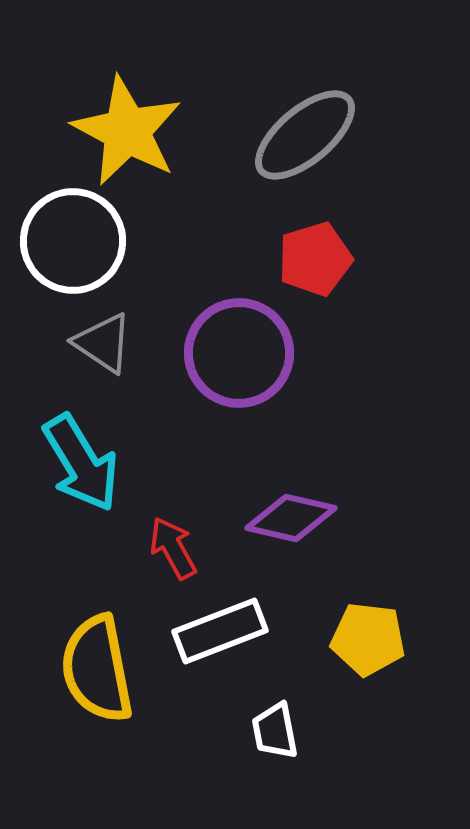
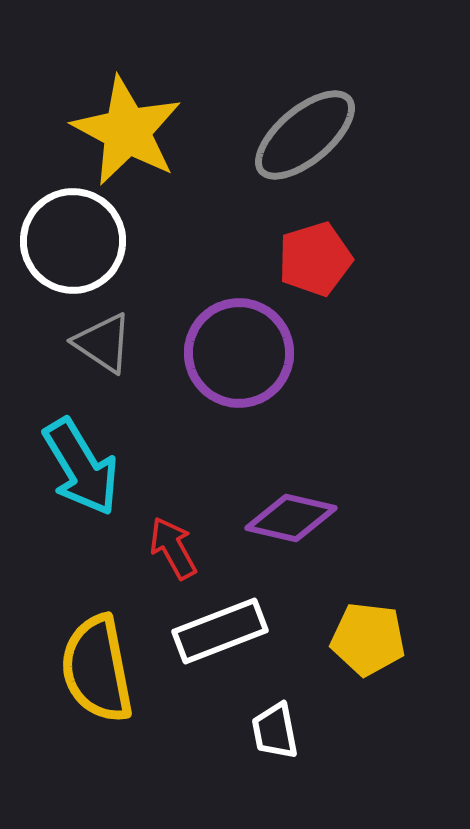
cyan arrow: moved 4 px down
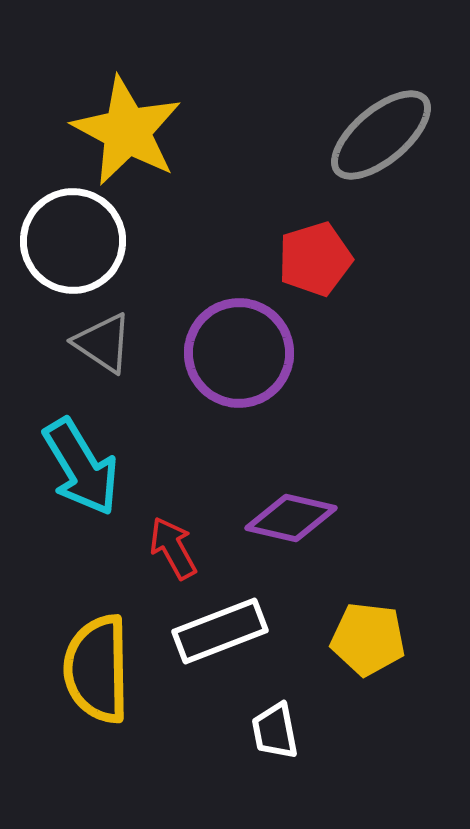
gray ellipse: moved 76 px right
yellow semicircle: rotated 10 degrees clockwise
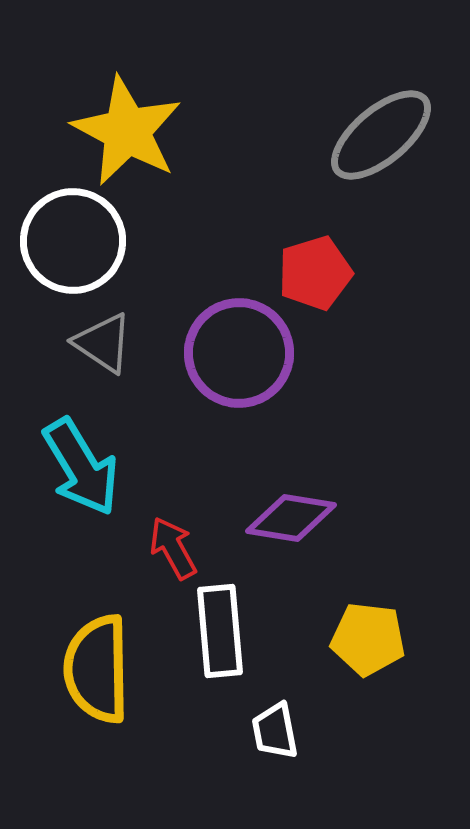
red pentagon: moved 14 px down
purple diamond: rotated 4 degrees counterclockwise
white rectangle: rotated 74 degrees counterclockwise
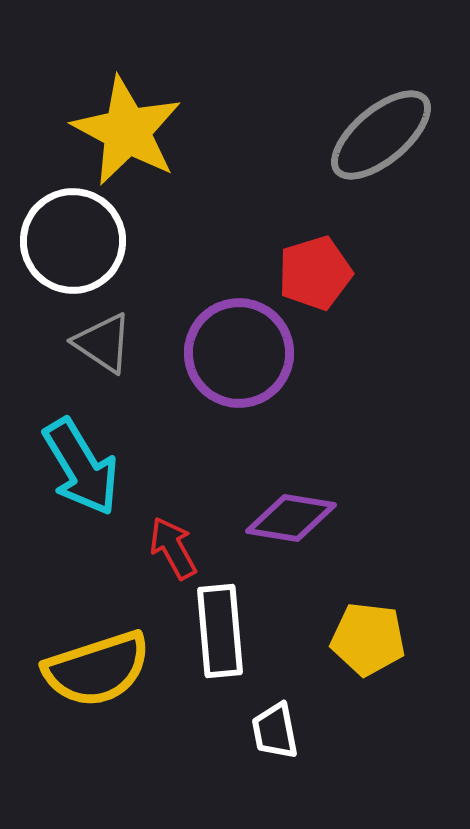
yellow semicircle: rotated 107 degrees counterclockwise
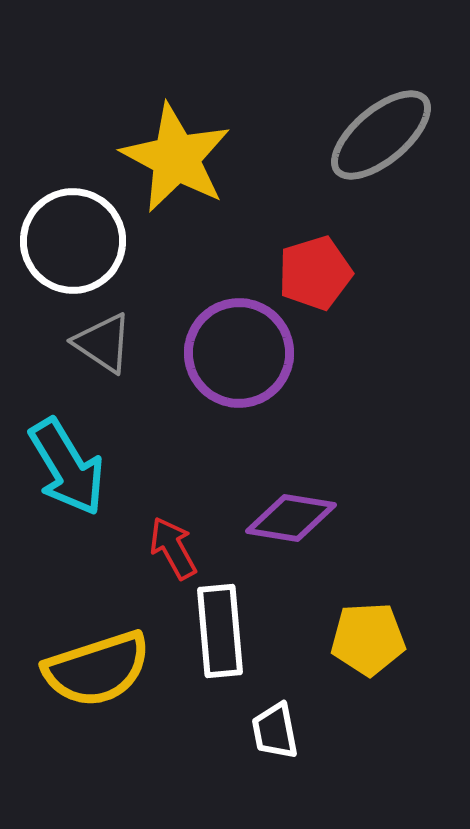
yellow star: moved 49 px right, 27 px down
cyan arrow: moved 14 px left
yellow pentagon: rotated 10 degrees counterclockwise
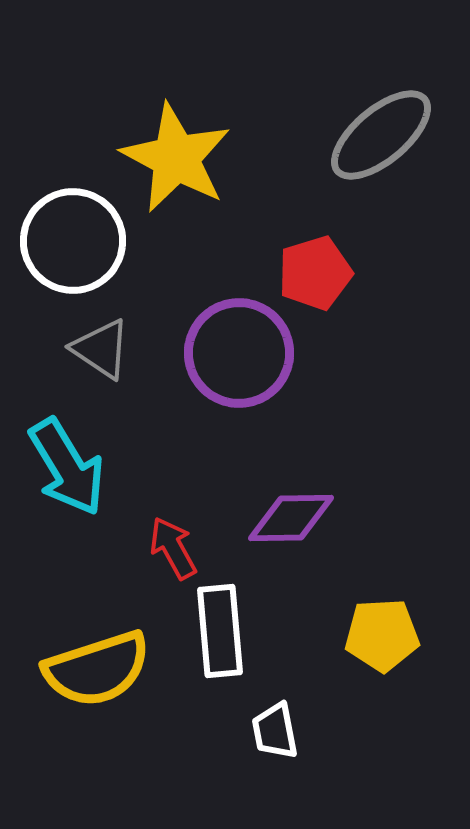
gray triangle: moved 2 px left, 6 px down
purple diamond: rotated 10 degrees counterclockwise
yellow pentagon: moved 14 px right, 4 px up
